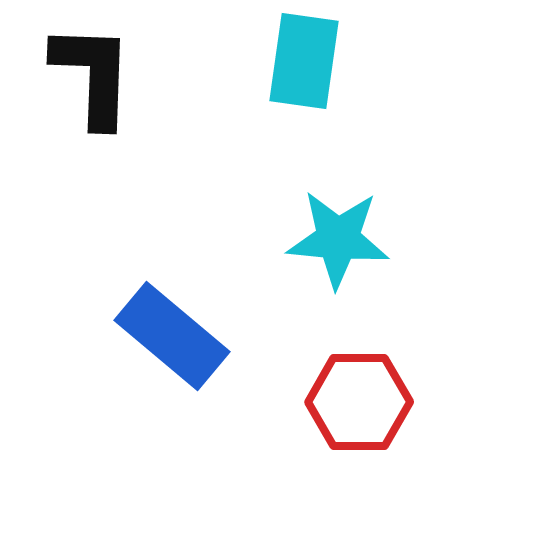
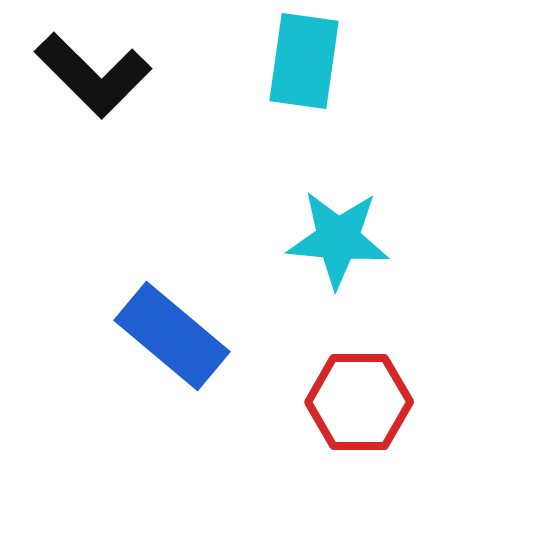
black L-shape: rotated 133 degrees clockwise
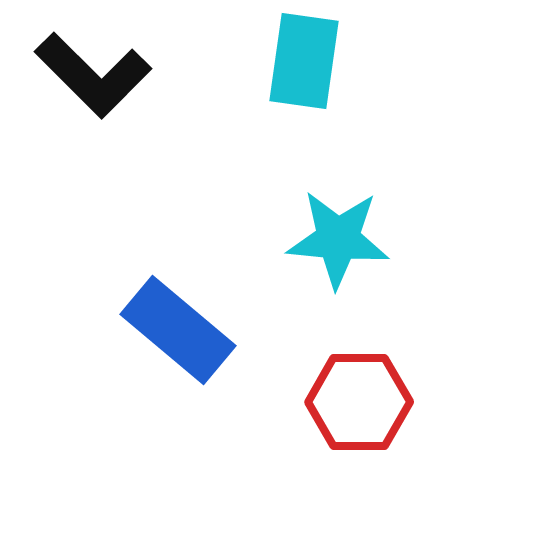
blue rectangle: moved 6 px right, 6 px up
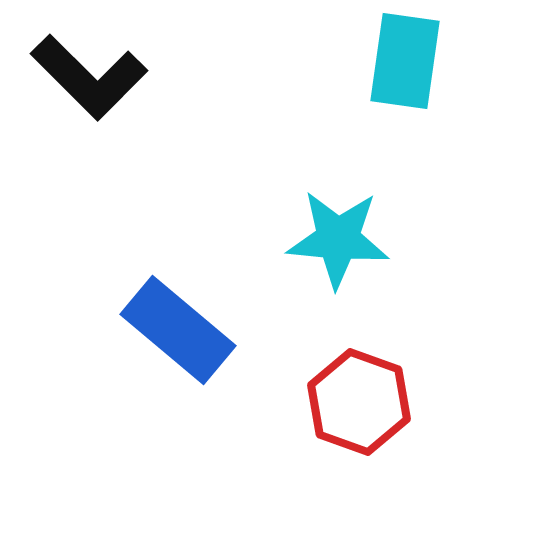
cyan rectangle: moved 101 px right
black L-shape: moved 4 px left, 2 px down
red hexagon: rotated 20 degrees clockwise
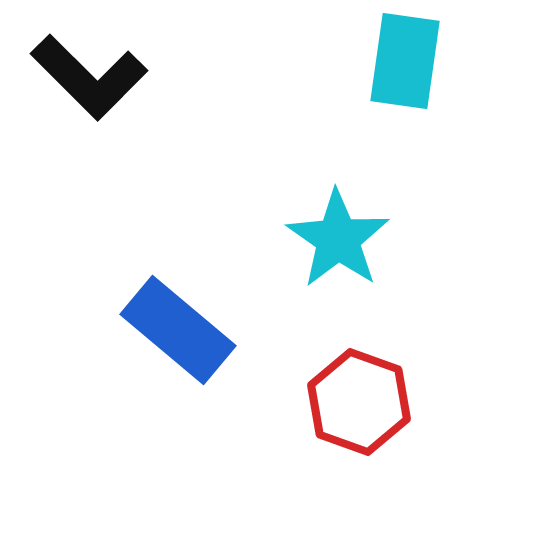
cyan star: rotated 30 degrees clockwise
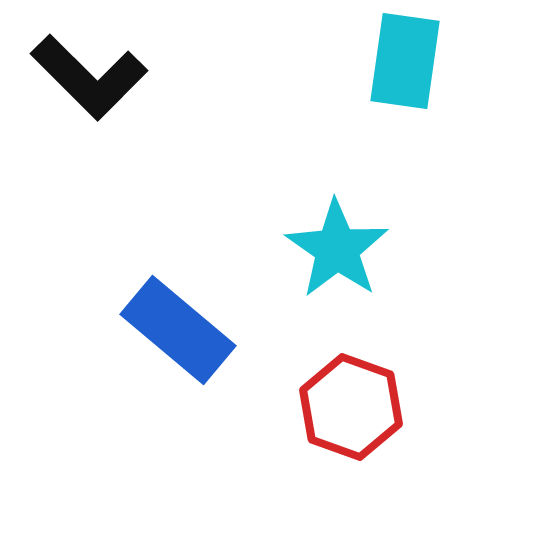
cyan star: moved 1 px left, 10 px down
red hexagon: moved 8 px left, 5 px down
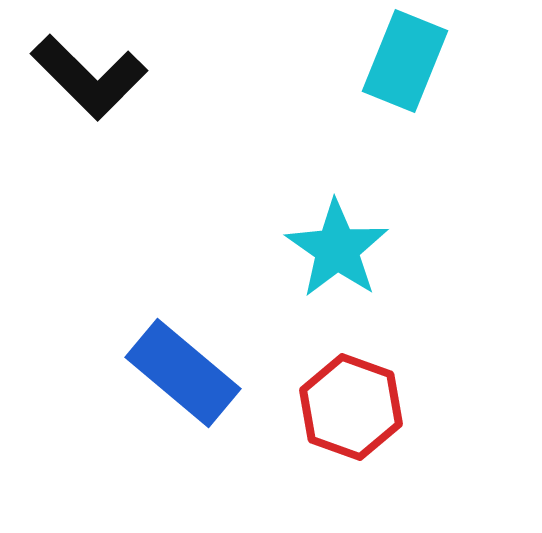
cyan rectangle: rotated 14 degrees clockwise
blue rectangle: moved 5 px right, 43 px down
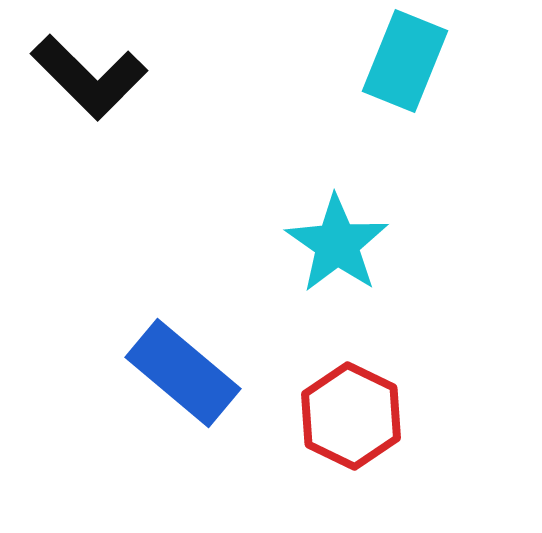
cyan star: moved 5 px up
red hexagon: moved 9 px down; rotated 6 degrees clockwise
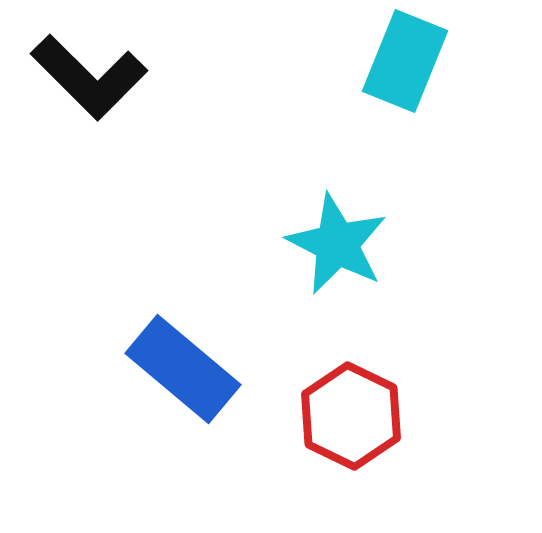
cyan star: rotated 8 degrees counterclockwise
blue rectangle: moved 4 px up
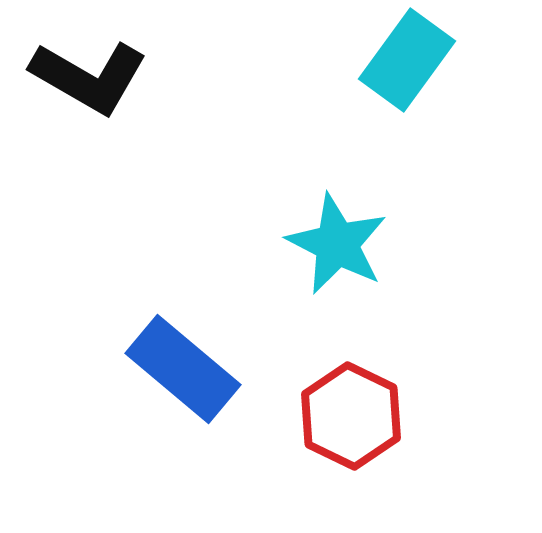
cyan rectangle: moved 2 px right, 1 px up; rotated 14 degrees clockwise
black L-shape: rotated 15 degrees counterclockwise
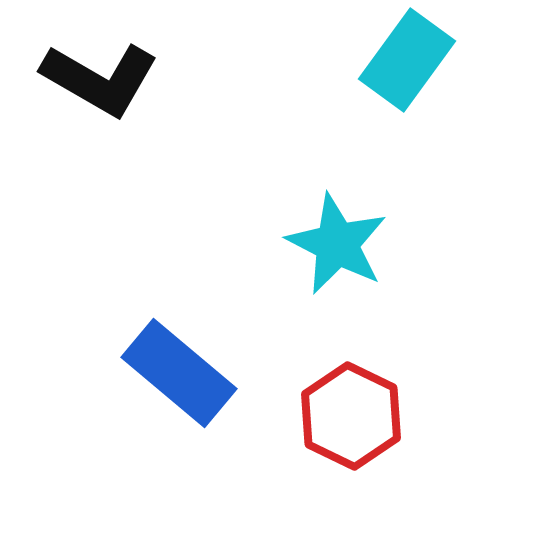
black L-shape: moved 11 px right, 2 px down
blue rectangle: moved 4 px left, 4 px down
